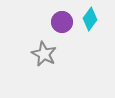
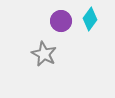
purple circle: moved 1 px left, 1 px up
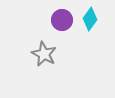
purple circle: moved 1 px right, 1 px up
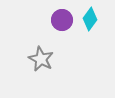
gray star: moved 3 px left, 5 px down
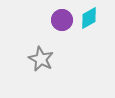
cyan diamond: moved 1 px left, 1 px up; rotated 25 degrees clockwise
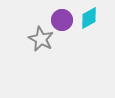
gray star: moved 20 px up
